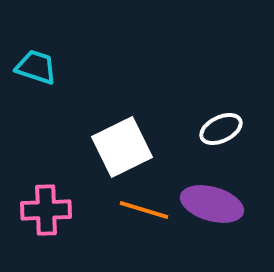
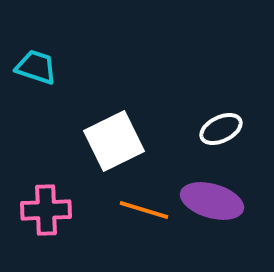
white square: moved 8 px left, 6 px up
purple ellipse: moved 3 px up
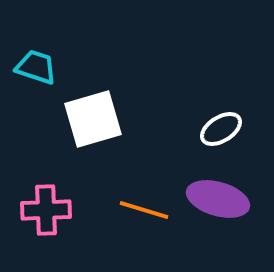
white ellipse: rotated 6 degrees counterclockwise
white square: moved 21 px left, 22 px up; rotated 10 degrees clockwise
purple ellipse: moved 6 px right, 2 px up
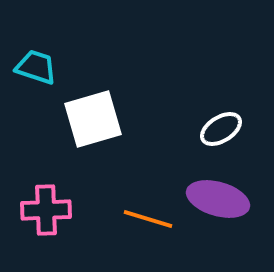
orange line: moved 4 px right, 9 px down
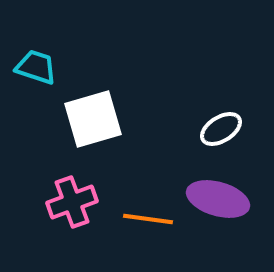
pink cross: moved 26 px right, 8 px up; rotated 18 degrees counterclockwise
orange line: rotated 9 degrees counterclockwise
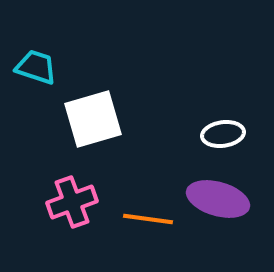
white ellipse: moved 2 px right, 5 px down; rotated 24 degrees clockwise
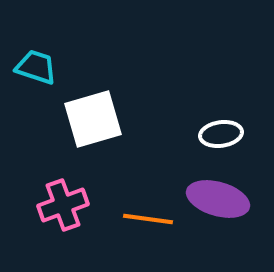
white ellipse: moved 2 px left
pink cross: moved 9 px left, 3 px down
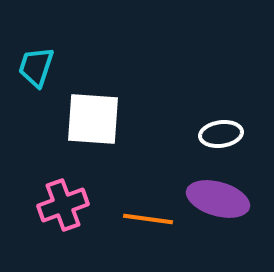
cyan trapezoid: rotated 90 degrees counterclockwise
white square: rotated 20 degrees clockwise
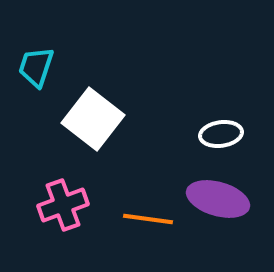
white square: rotated 34 degrees clockwise
